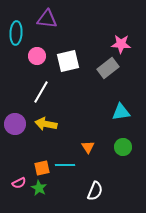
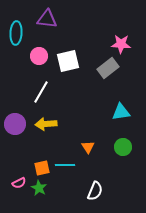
pink circle: moved 2 px right
yellow arrow: rotated 15 degrees counterclockwise
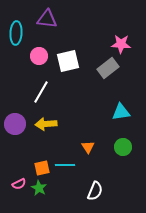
pink semicircle: moved 1 px down
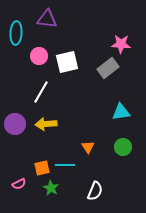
white square: moved 1 px left, 1 px down
green star: moved 12 px right
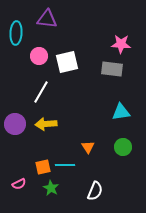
gray rectangle: moved 4 px right, 1 px down; rotated 45 degrees clockwise
orange square: moved 1 px right, 1 px up
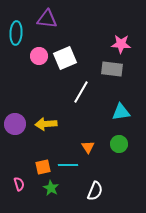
white square: moved 2 px left, 4 px up; rotated 10 degrees counterclockwise
white line: moved 40 px right
green circle: moved 4 px left, 3 px up
cyan line: moved 3 px right
pink semicircle: rotated 80 degrees counterclockwise
